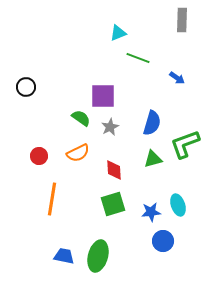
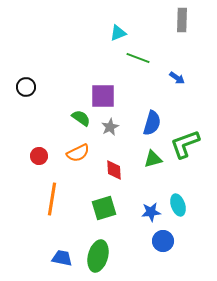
green square: moved 9 px left, 4 px down
blue trapezoid: moved 2 px left, 2 px down
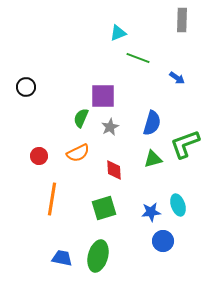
green semicircle: rotated 102 degrees counterclockwise
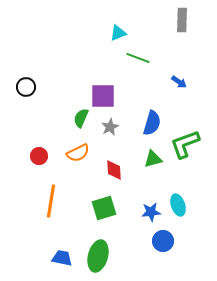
blue arrow: moved 2 px right, 4 px down
orange line: moved 1 px left, 2 px down
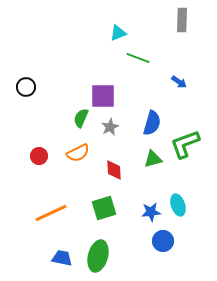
orange line: moved 12 px down; rotated 56 degrees clockwise
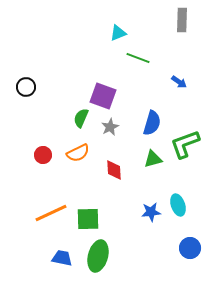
purple square: rotated 20 degrees clockwise
red circle: moved 4 px right, 1 px up
green square: moved 16 px left, 11 px down; rotated 15 degrees clockwise
blue circle: moved 27 px right, 7 px down
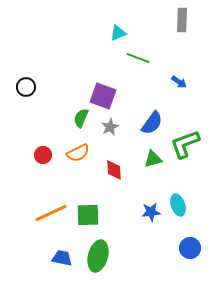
blue semicircle: rotated 20 degrees clockwise
green square: moved 4 px up
